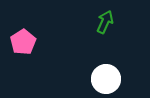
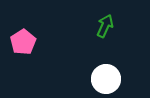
green arrow: moved 4 px down
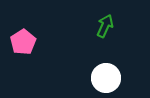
white circle: moved 1 px up
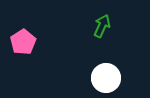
green arrow: moved 3 px left
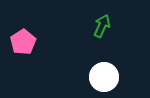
white circle: moved 2 px left, 1 px up
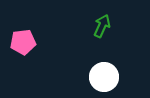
pink pentagon: rotated 25 degrees clockwise
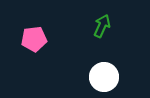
pink pentagon: moved 11 px right, 3 px up
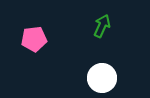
white circle: moved 2 px left, 1 px down
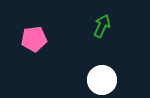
white circle: moved 2 px down
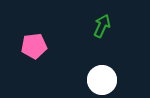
pink pentagon: moved 7 px down
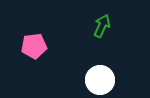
white circle: moved 2 px left
